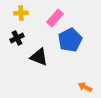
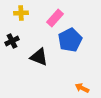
black cross: moved 5 px left, 3 px down
orange arrow: moved 3 px left, 1 px down
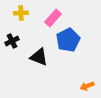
pink rectangle: moved 2 px left
blue pentagon: moved 2 px left
orange arrow: moved 5 px right, 2 px up; rotated 48 degrees counterclockwise
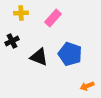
blue pentagon: moved 2 px right, 14 px down; rotated 25 degrees counterclockwise
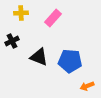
blue pentagon: moved 7 px down; rotated 15 degrees counterclockwise
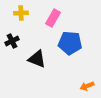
pink rectangle: rotated 12 degrees counterclockwise
black triangle: moved 2 px left, 2 px down
blue pentagon: moved 18 px up
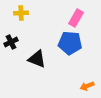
pink rectangle: moved 23 px right
black cross: moved 1 px left, 1 px down
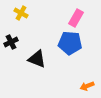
yellow cross: rotated 32 degrees clockwise
